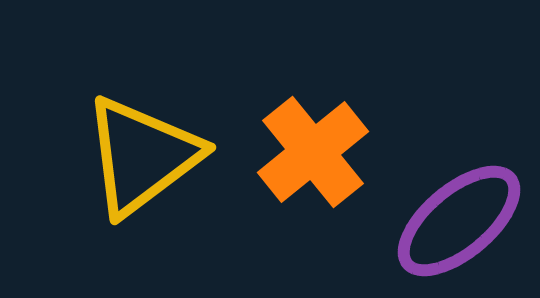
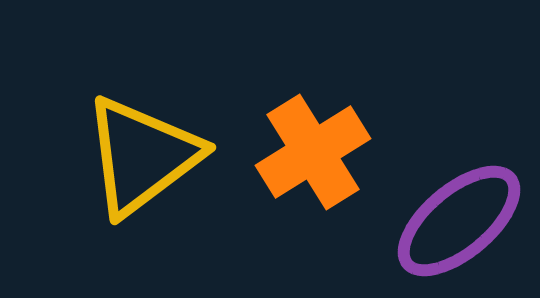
orange cross: rotated 7 degrees clockwise
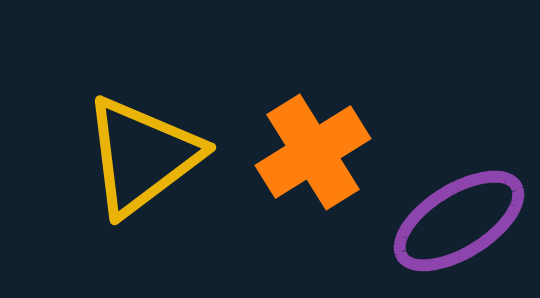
purple ellipse: rotated 8 degrees clockwise
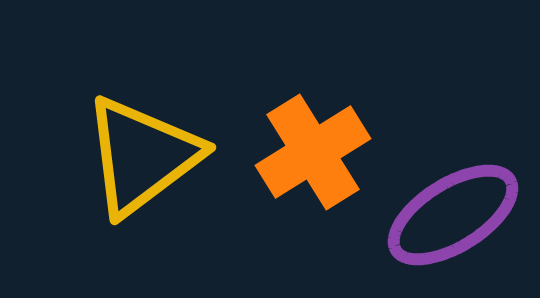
purple ellipse: moved 6 px left, 6 px up
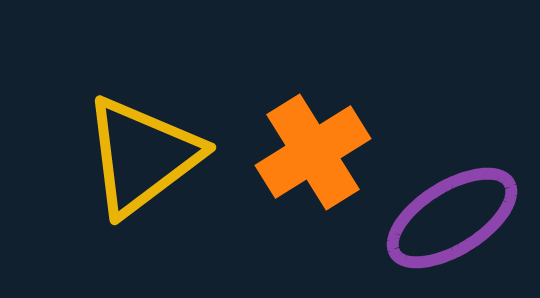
purple ellipse: moved 1 px left, 3 px down
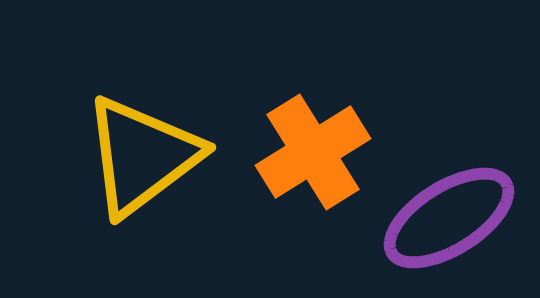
purple ellipse: moved 3 px left
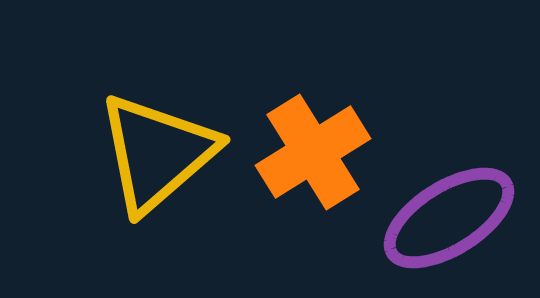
yellow triangle: moved 15 px right, 3 px up; rotated 4 degrees counterclockwise
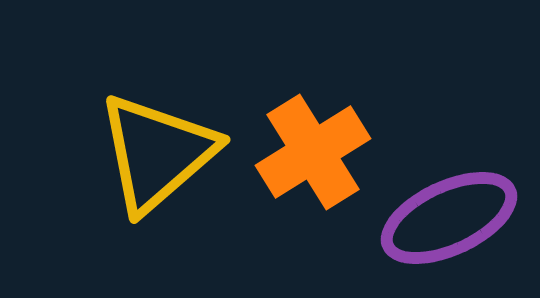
purple ellipse: rotated 7 degrees clockwise
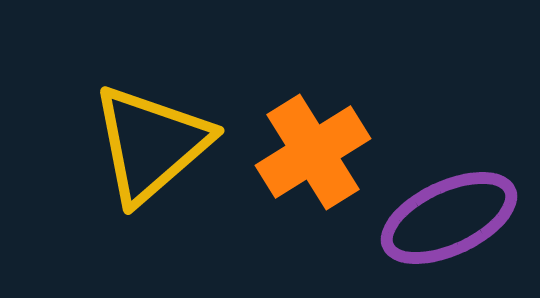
yellow triangle: moved 6 px left, 9 px up
